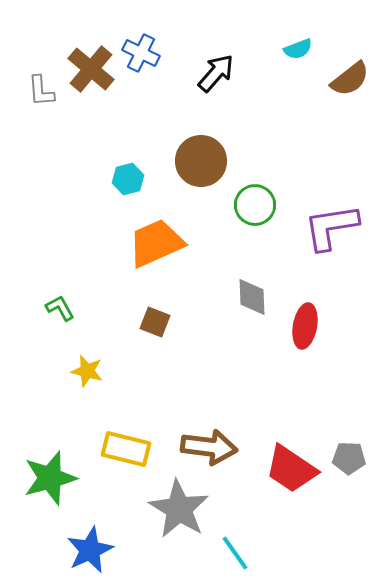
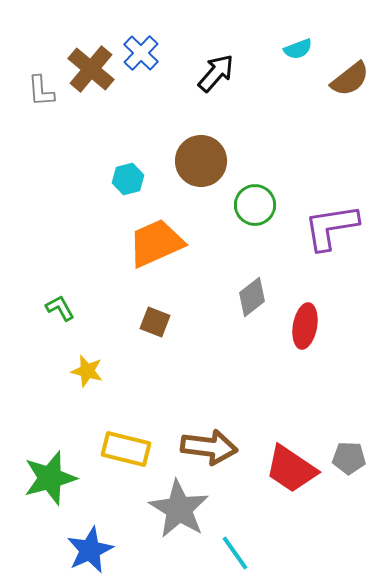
blue cross: rotated 18 degrees clockwise
gray diamond: rotated 54 degrees clockwise
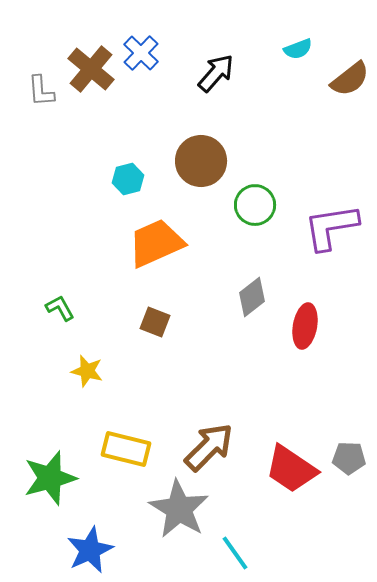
brown arrow: rotated 52 degrees counterclockwise
